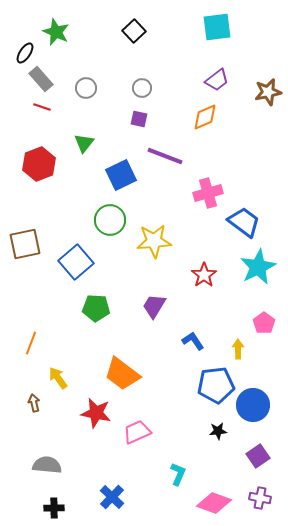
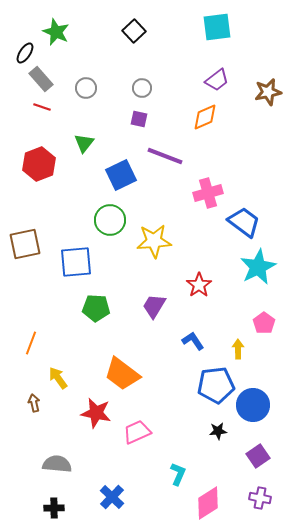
blue square at (76, 262): rotated 36 degrees clockwise
red star at (204, 275): moved 5 px left, 10 px down
gray semicircle at (47, 465): moved 10 px right, 1 px up
pink diamond at (214, 503): moved 6 px left; rotated 52 degrees counterclockwise
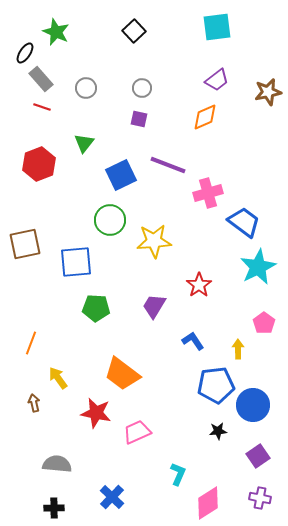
purple line at (165, 156): moved 3 px right, 9 px down
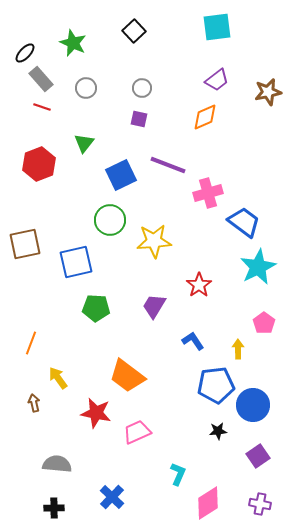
green star at (56, 32): moved 17 px right, 11 px down
black ellipse at (25, 53): rotated 10 degrees clockwise
blue square at (76, 262): rotated 8 degrees counterclockwise
orange trapezoid at (122, 374): moved 5 px right, 2 px down
purple cross at (260, 498): moved 6 px down
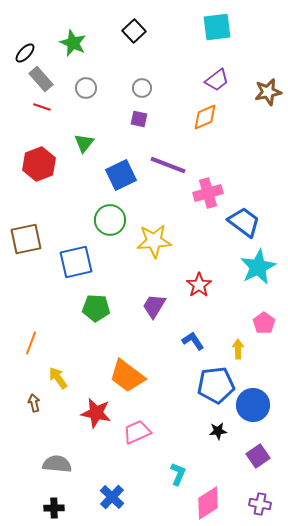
brown square at (25, 244): moved 1 px right, 5 px up
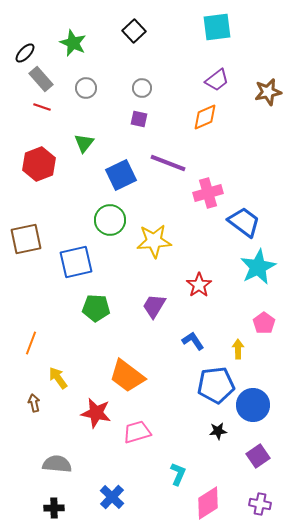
purple line at (168, 165): moved 2 px up
pink trapezoid at (137, 432): rotated 8 degrees clockwise
